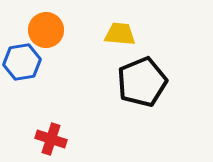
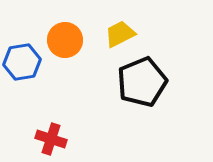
orange circle: moved 19 px right, 10 px down
yellow trapezoid: rotated 32 degrees counterclockwise
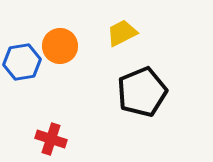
yellow trapezoid: moved 2 px right, 1 px up
orange circle: moved 5 px left, 6 px down
black pentagon: moved 10 px down
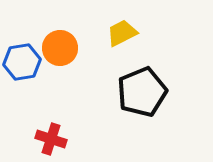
orange circle: moved 2 px down
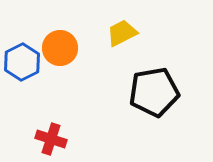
blue hexagon: rotated 18 degrees counterclockwise
black pentagon: moved 12 px right; rotated 12 degrees clockwise
